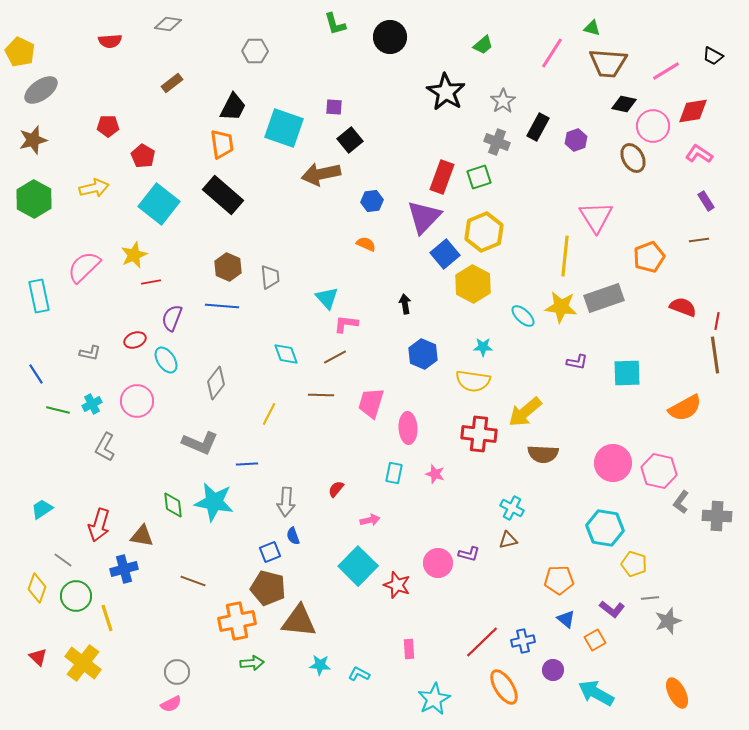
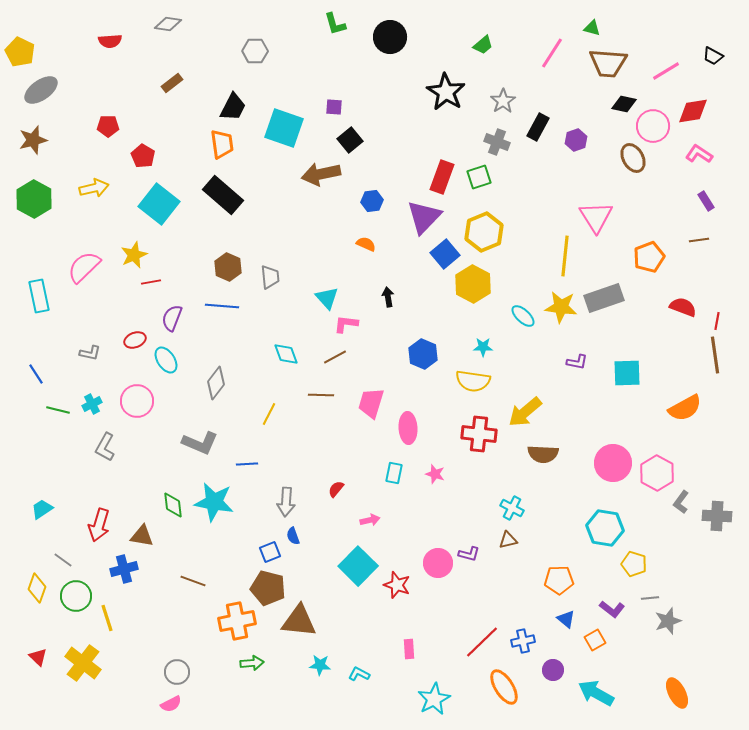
black arrow at (405, 304): moved 17 px left, 7 px up
pink hexagon at (659, 471): moved 2 px left, 2 px down; rotated 16 degrees clockwise
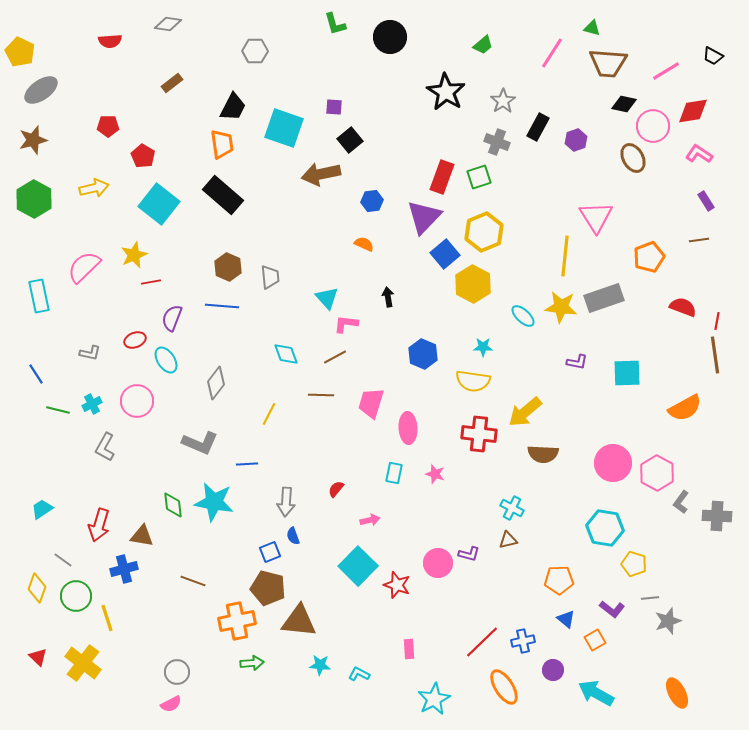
orange semicircle at (366, 244): moved 2 px left
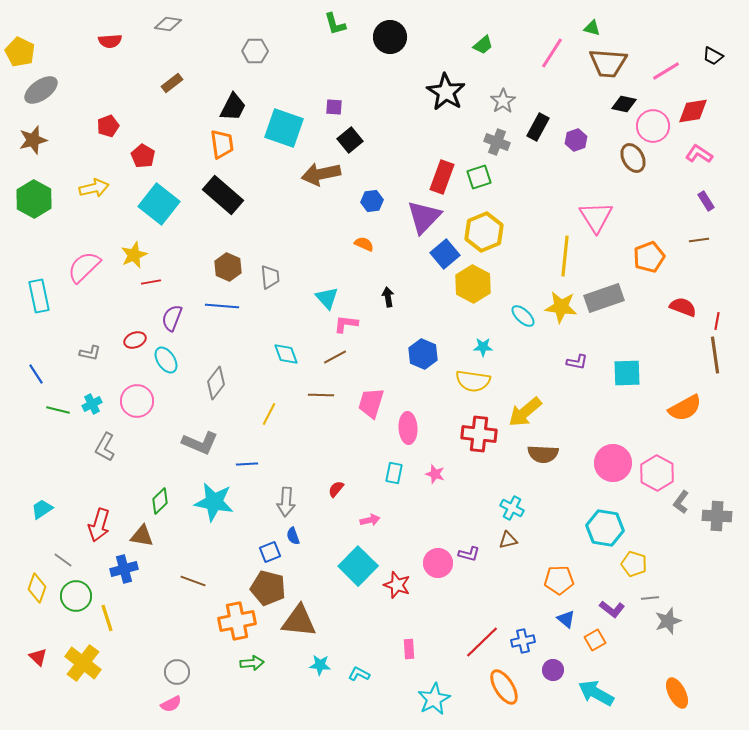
red pentagon at (108, 126): rotated 20 degrees counterclockwise
green diamond at (173, 505): moved 13 px left, 4 px up; rotated 52 degrees clockwise
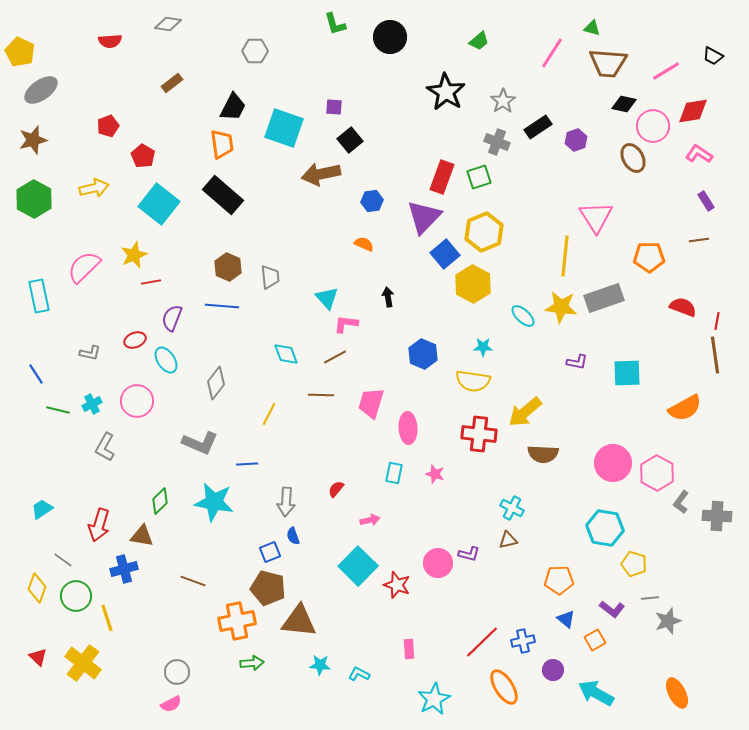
green trapezoid at (483, 45): moved 4 px left, 4 px up
black rectangle at (538, 127): rotated 28 degrees clockwise
orange pentagon at (649, 257): rotated 20 degrees clockwise
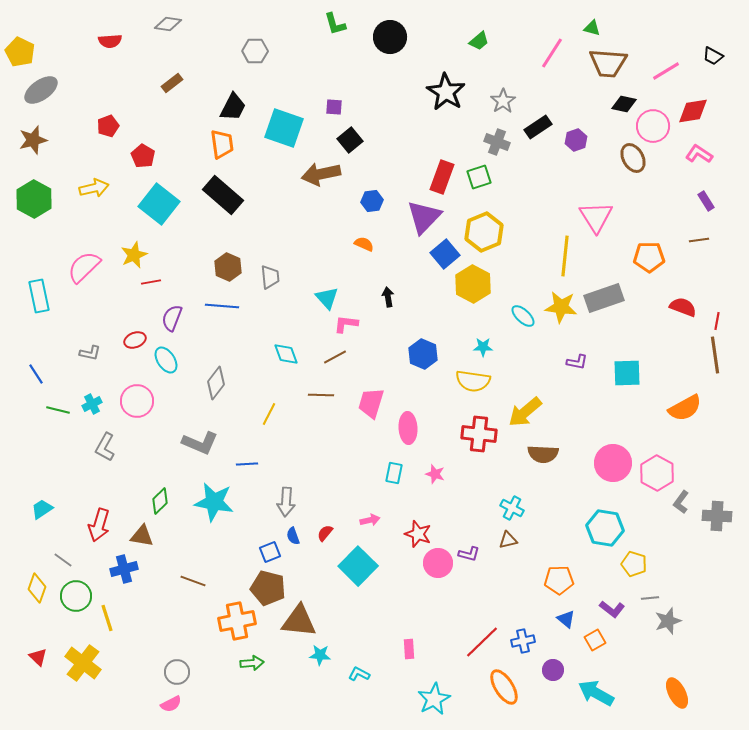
red semicircle at (336, 489): moved 11 px left, 44 px down
red star at (397, 585): moved 21 px right, 51 px up
cyan star at (320, 665): moved 10 px up
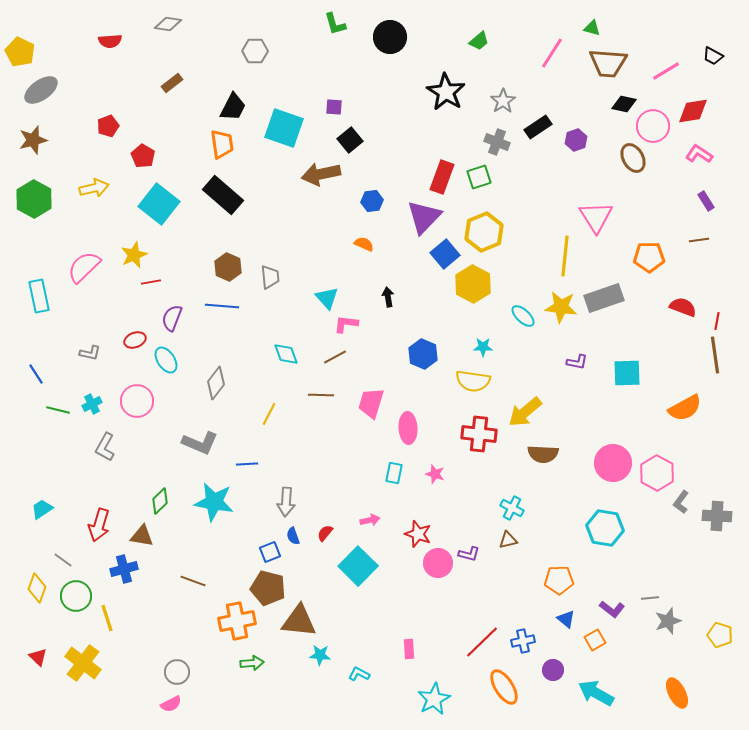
yellow pentagon at (634, 564): moved 86 px right, 71 px down
